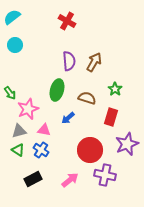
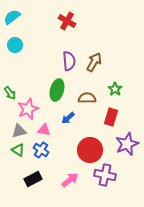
brown semicircle: rotated 18 degrees counterclockwise
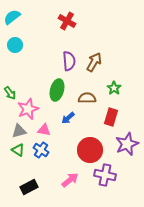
green star: moved 1 px left, 1 px up
black rectangle: moved 4 px left, 8 px down
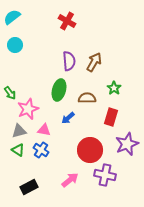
green ellipse: moved 2 px right
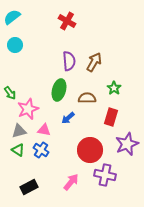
pink arrow: moved 1 px right, 2 px down; rotated 12 degrees counterclockwise
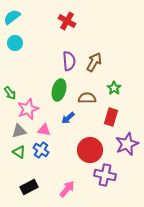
cyan circle: moved 2 px up
green triangle: moved 1 px right, 2 px down
pink arrow: moved 4 px left, 7 px down
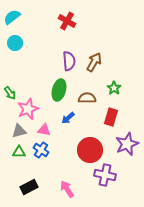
green triangle: rotated 32 degrees counterclockwise
pink arrow: rotated 72 degrees counterclockwise
